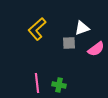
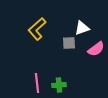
green cross: rotated 16 degrees counterclockwise
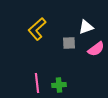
white triangle: moved 4 px right, 1 px up
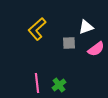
green cross: rotated 32 degrees counterclockwise
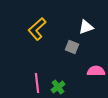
gray square: moved 3 px right, 4 px down; rotated 24 degrees clockwise
pink semicircle: moved 22 px down; rotated 144 degrees counterclockwise
green cross: moved 1 px left, 2 px down
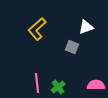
pink semicircle: moved 14 px down
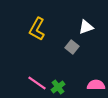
yellow L-shape: rotated 20 degrees counterclockwise
gray square: rotated 16 degrees clockwise
pink line: rotated 48 degrees counterclockwise
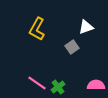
gray square: rotated 16 degrees clockwise
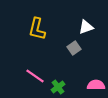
yellow L-shape: rotated 15 degrees counterclockwise
gray square: moved 2 px right, 1 px down
pink line: moved 2 px left, 7 px up
